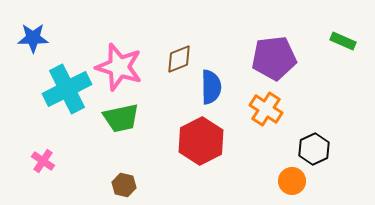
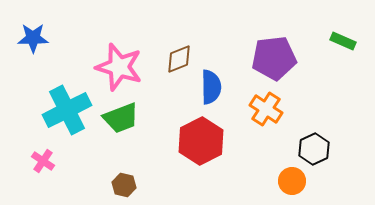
cyan cross: moved 21 px down
green trapezoid: rotated 9 degrees counterclockwise
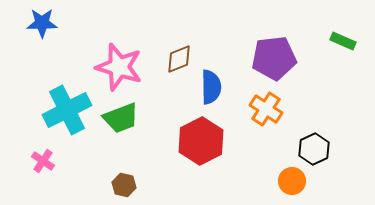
blue star: moved 9 px right, 15 px up
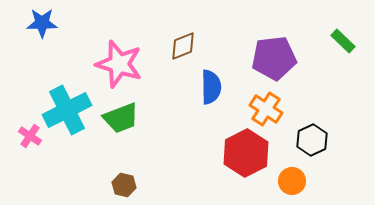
green rectangle: rotated 20 degrees clockwise
brown diamond: moved 4 px right, 13 px up
pink star: moved 3 px up
red hexagon: moved 45 px right, 12 px down
black hexagon: moved 2 px left, 9 px up
pink cross: moved 13 px left, 25 px up
